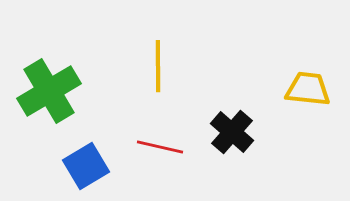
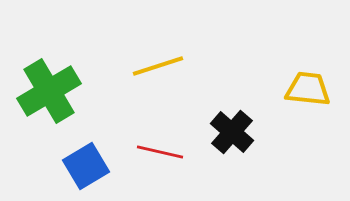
yellow line: rotated 72 degrees clockwise
red line: moved 5 px down
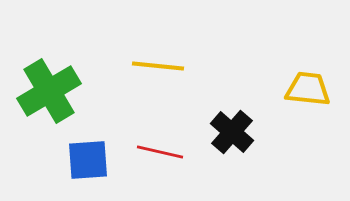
yellow line: rotated 24 degrees clockwise
blue square: moved 2 px right, 6 px up; rotated 27 degrees clockwise
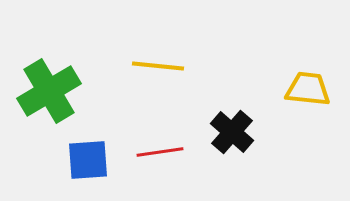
red line: rotated 21 degrees counterclockwise
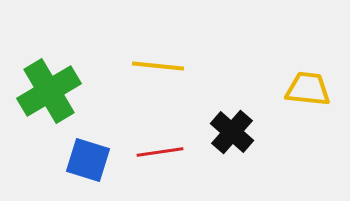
blue square: rotated 21 degrees clockwise
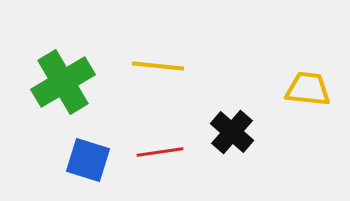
green cross: moved 14 px right, 9 px up
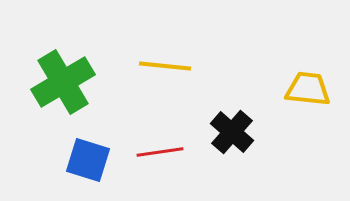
yellow line: moved 7 px right
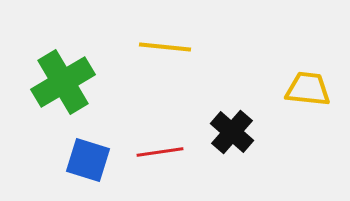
yellow line: moved 19 px up
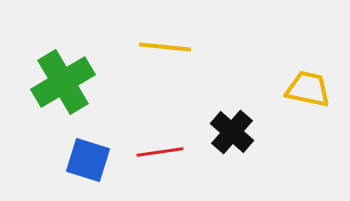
yellow trapezoid: rotated 6 degrees clockwise
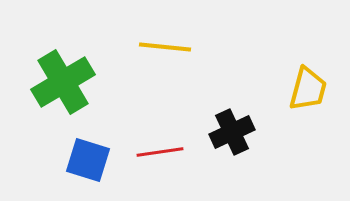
yellow trapezoid: rotated 93 degrees clockwise
black cross: rotated 24 degrees clockwise
